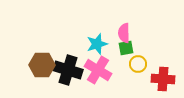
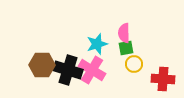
yellow circle: moved 4 px left
pink cross: moved 6 px left
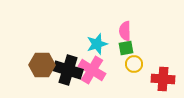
pink semicircle: moved 1 px right, 2 px up
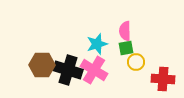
yellow circle: moved 2 px right, 2 px up
pink cross: moved 2 px right
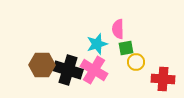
pink semicircle: moved 7 px left, 2 px up
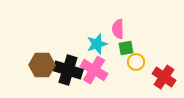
red cross: moved 1 px right, 2 px up; rotated 30 degrees clockwise
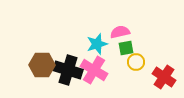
pink semicircle: moved 2 px right, 3 px down; rotated 78 degrees clockwise
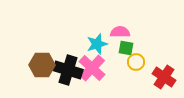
pink semicircle: rotated 12 degrees clockwise
green square: rotated 21 degrees clockwise
pink cross: moved 2 px left, 2 px up; rotated 12 degrees clockwise
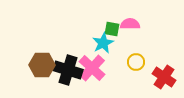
pink semicircle: moved 10 px right, 8 px up
cyan star: moved 6 px right, 1 px up; rotated 10 degrees counterclockwise
green square: moved 14 px left, 19 px up
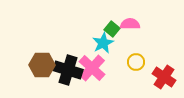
green square: rotated 28 degrees clockwise
